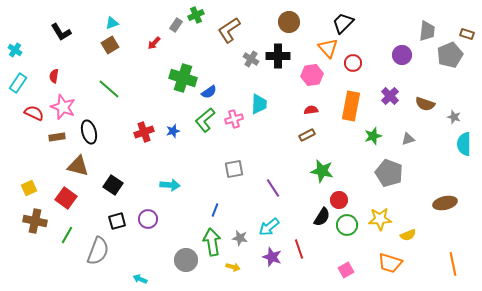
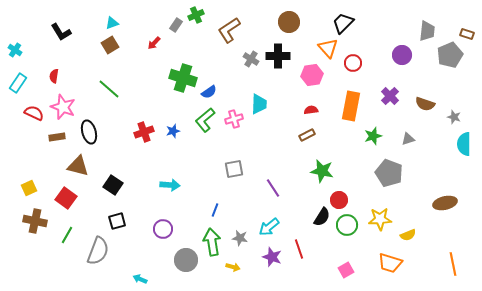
purple circle at (148, 219): moved 15 px right, 10 px down
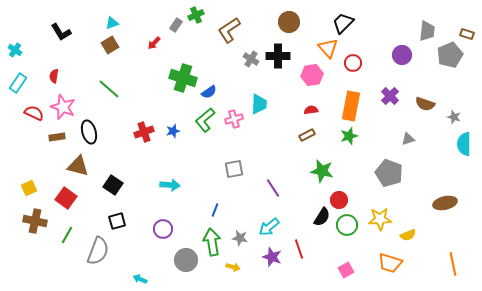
green star at (373, 136): moved 24 px left
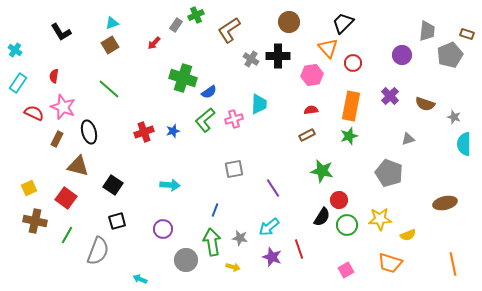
brown rectangle at (57, 137): moved 2 px down; rotated 56 degrees counterclockwise
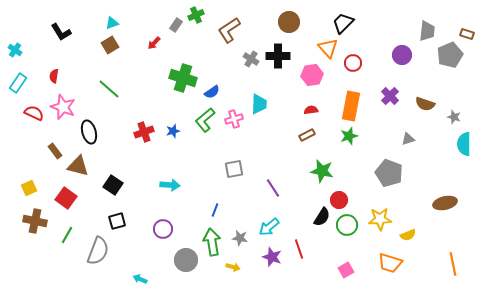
blue semicircle at (209, 92): moved 3 px right
brown rectangle at (57, 139): moved 2 px left, 12 px down; rotated 63 degrees counterclockwise
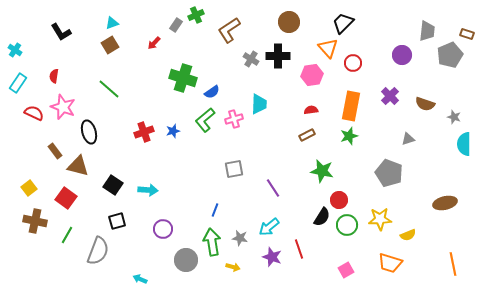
cyan arrow at (170, 185): moved 22 px left, 5 px down
yellow square at (29, 188): rotated 14 degrees counterclockwise
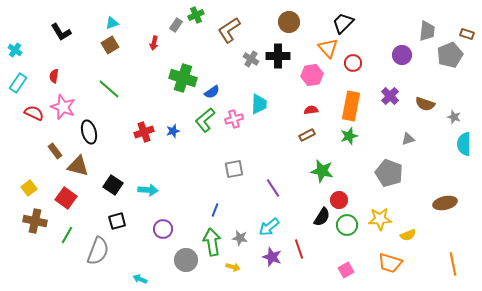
red arrow at (154, 43): rotated 32 degrees counterclockwise
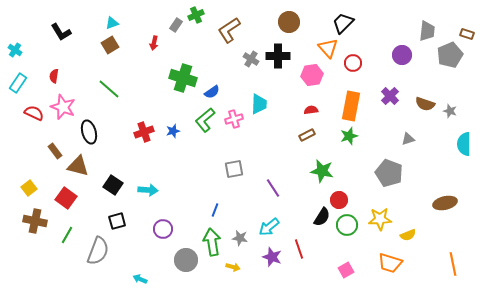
gray star at (454, 117): moved 4 px left, 6 px up
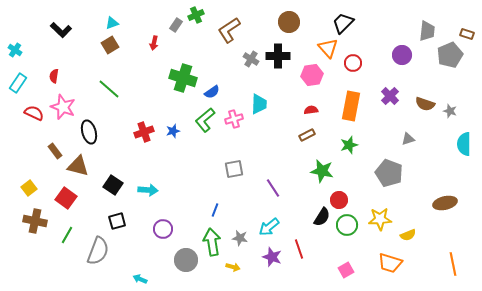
black L-shape at (61, 32): moved 2 px up; rotated 15 degrees counterclockwise
green star at (349, 136): moved 9 px down
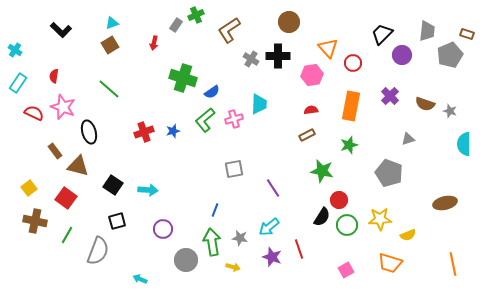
black trapezoid at (343, 23): moved 39 px right, 11 px down
